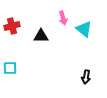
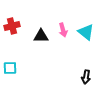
pink arrow: moved 12 px down
cyan triangle: moved 2 px right, 3 px down
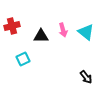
cyan square: moved 13 px right, 9 px up; rotated 24 degrees counterclockwise
black arrow: rotated 48 degrees counterclockwise
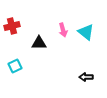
black triangle: moved 2 px left, 7 px down
cyan square: moved 8 px left, 7 px down
black arrow: rotated 128 degrees clockwise
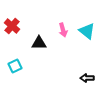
red cross: rotated 35 degrees counterclockwise
cyan triangle: moved 1 px right, 1 px up
black arrow: moved 1 px right, 1 px down
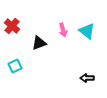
black triangle: rotated 21 degrees counterclockwise
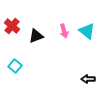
pink arrow: moved 1 px right, 1 px down
black triangle: moved 3 px left, 7 px up
cyan square: rotated 24 degrees counterclockwise
black arrow: moved 1 px right, 1 px down
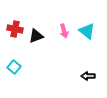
red cross: moved 3 px right, 3 px down; rotated 28 degrees counterclockwise
cyan square: moved 1 px left, 1 px down
black arrow: moved 3 px up
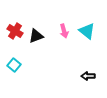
red cross: moved 2 px down; rotated 21 degrees clockwise
cyan square: moved 2 px up
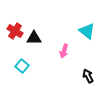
pink arrow: moved 20 px down; rotated 32 degrees clockwise
black triangle: moved 2 px left, 2 px down; rotated 21 degrees clockwise
cyan square: moved 8 px right, 1 px down
black arrow: rotated 64 degrees clockwise
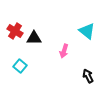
cyan square: moved 2 px left
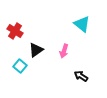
cyan triangle: moved 5 px left, 7 px up
black triangle: moved 2 px right, 12 px down; rotated 35 degrees counterclockwise
black arrow: moved 7 px left; rotated 32 degrees counterclockwise
